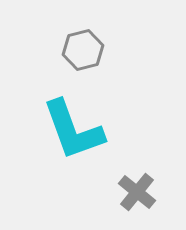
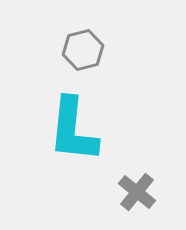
cyan L-shape: rotated 26 degrees clockwise
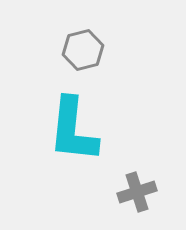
gray cross: rotated 33 degrees clockwise
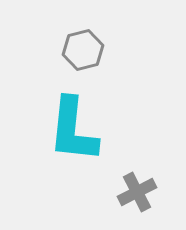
gray cross: rotated 9 degrees counterclockwise
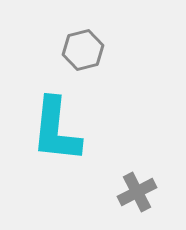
cyan L-shape: moved 17 px left
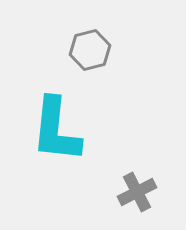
gray hexagon: moved 7 px right
